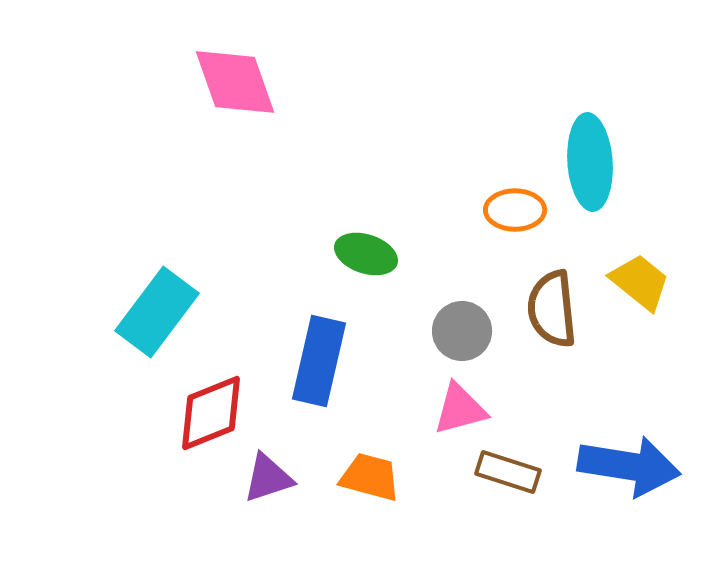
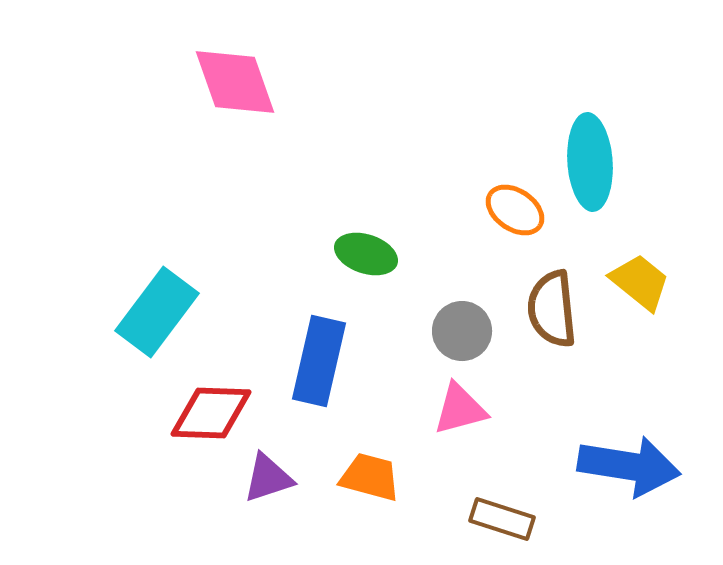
orange ellipse: rotated 34 degrees clockwise
red diamond: rotated 24 degrees clockwise
brown rectangle: moved 6 px left, 47 px down
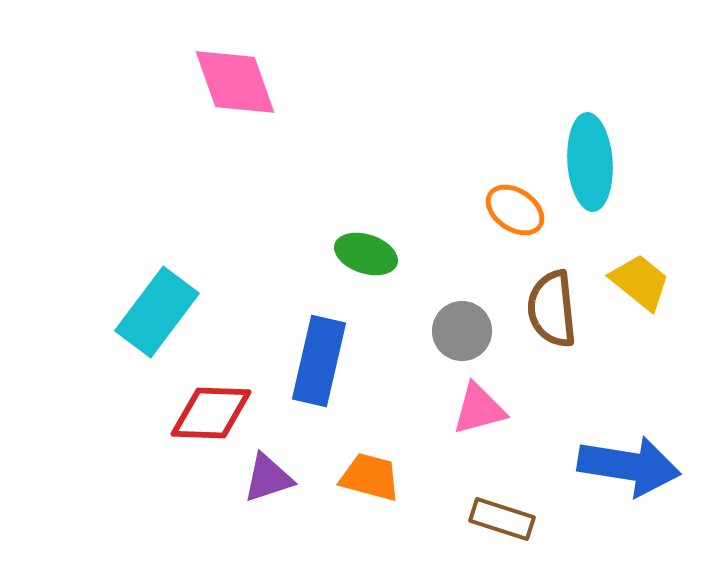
pink triangle: moved 19 px right
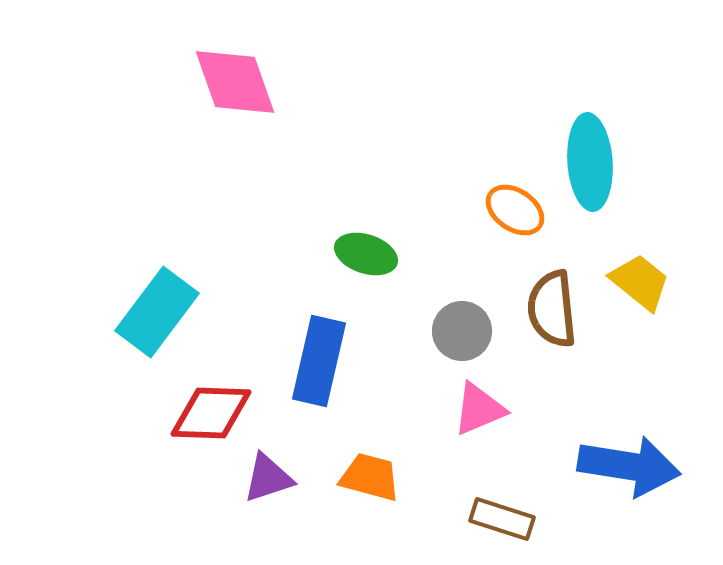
pink triangle: rotated 8 degrees counterclockwise
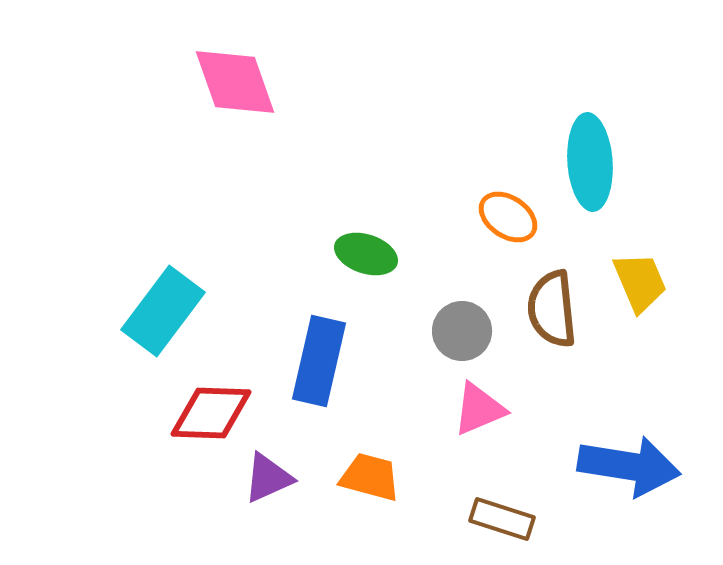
orange ellipse: moved 7 px left, 7 px down
yellow trapezoid: rotated 28 degrees clockwise
cyan rectangle: moved 6 px right, 1 px up
purple triangle: rotated 6 degrees counterclockwise
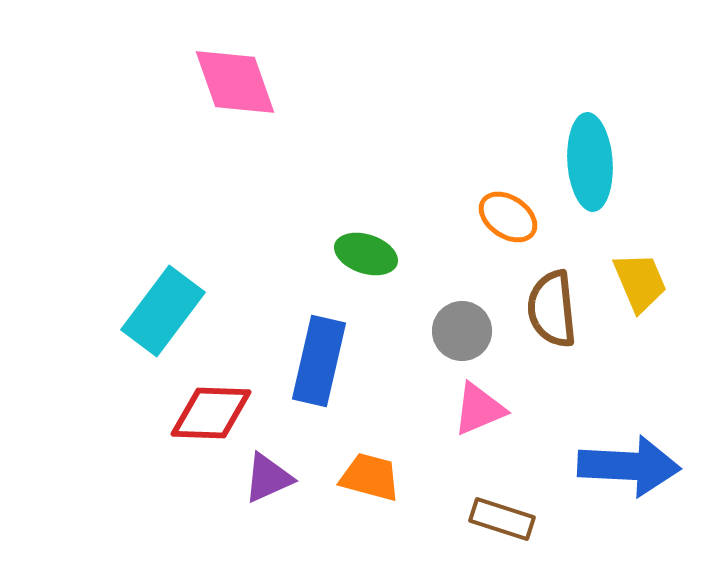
blue arrow: rotated 6 degrees counterclockwise
